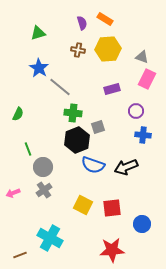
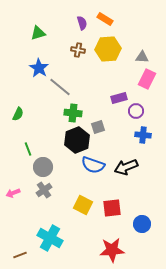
gray triangle: rotated 16 degrees counterclockwise
purple rectangle: moved 7 px right, 9 px down
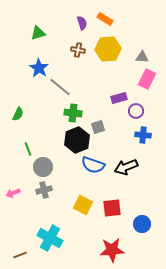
gray cross: rotated 21 degrees clockwise
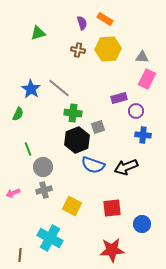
blue star: moved 8 px left, 21 px down
gray line: moved 1 px left, 1 px down
yellow square: moved 11 px left, 1 px down
brown line: rotated 64 degrees counterclockwise
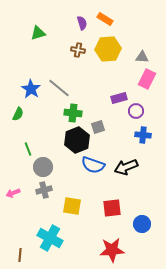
yellow square: rotated 18 degrees counterclockwise
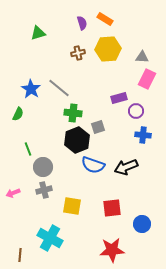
brown cross: moved 3 px down; rotated 24 degrees counterclockwise
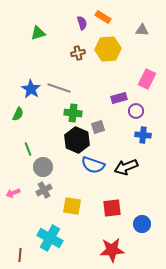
orange rectangle: moved 2 px left, 2 px up
gray triangle: moved 27 px up
gray line: rotated 20 degrees counterclockwise
black hexagon: rotated 15 degrees counterclockwise
gray cross: rotated 14 degrees counterclockwise
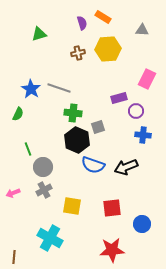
green triangle: moved 1 px right, 1 px down
brown line: moved 6 px left, 2 px down
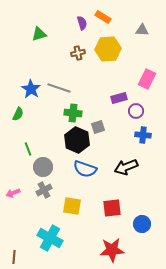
blue semicircle: moved 8 px left, 4 px down
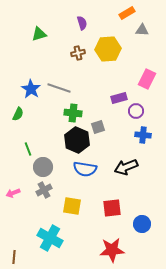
orange rectangle: moved 24 px right, 4 px up; rotated 63 degrees counterclockwise
blue semicircle: rotated 10 degrees counterclockwise
